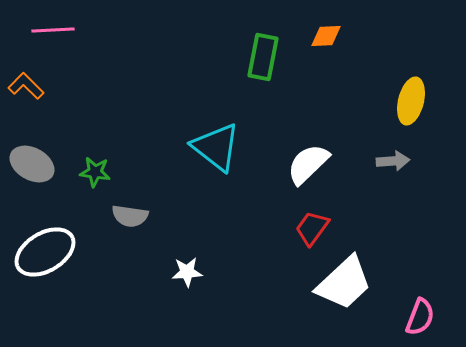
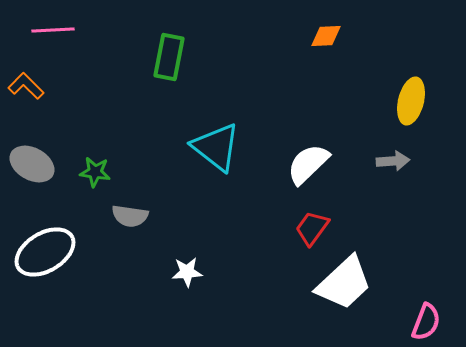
green rectangle: moved 94 px left
pink semicircle: moved 6 px right, 5 px down
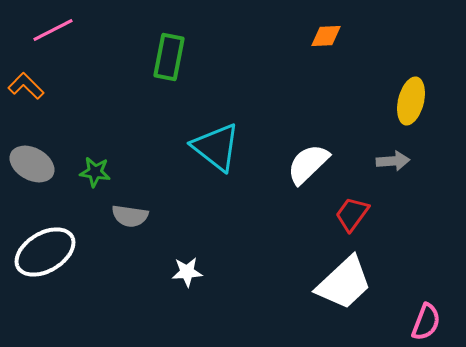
pink line: rotated 24 degrees counterclockwise
red trapezoid: moved 40 px right, 14 px up
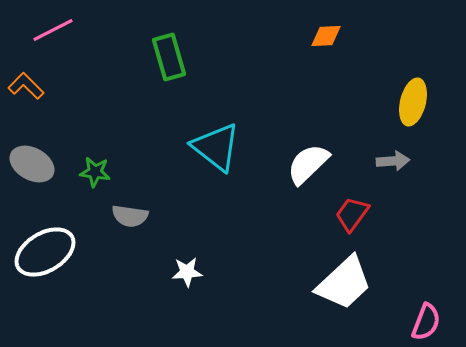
green rectangle: rotated 27 degrees counterclockwise
yellow ellipse: moved 2 px right, 1 px down
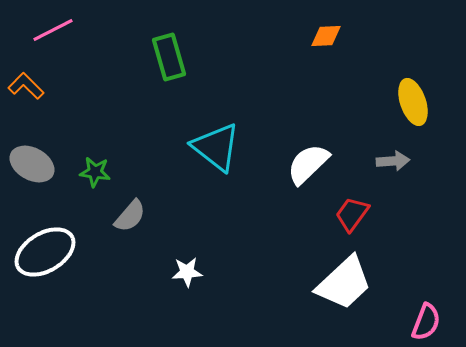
yellow ellipse: rotated 33 degrees counterclockwise
gray semicircle: rotated 57 degrees counterclockwise
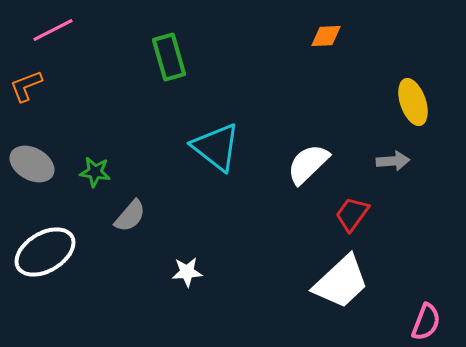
orange L-shape: rotated 66 degrees counterclockwise
white trapezoid: moved 3 px left, 1 px up
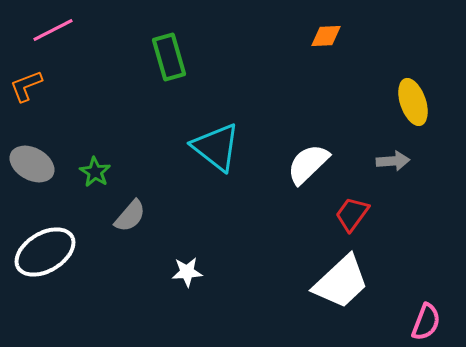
green star: rotated 24 degrees clockwise
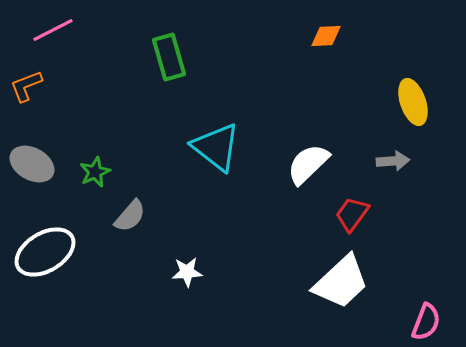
green star: rotated 16 degrees clockwise
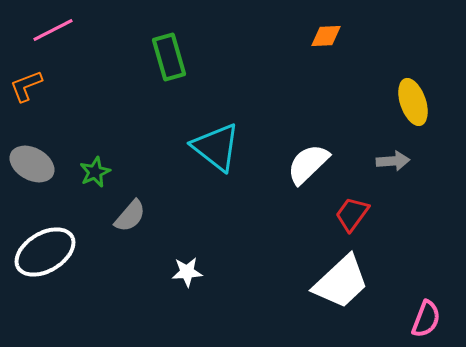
pink semicircle: moved 3 px up
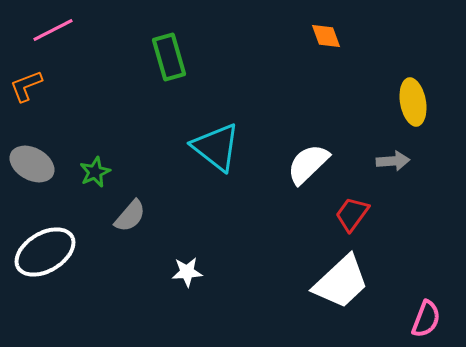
orange diamond: rotated 72 degrees clockwise
yellow ellipse: rotated 9 degrees clockwise
